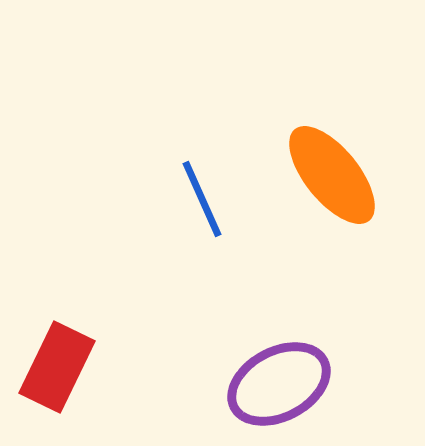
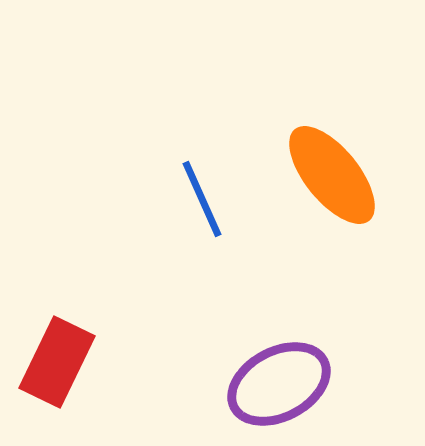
red rectangle: moved 5 px up
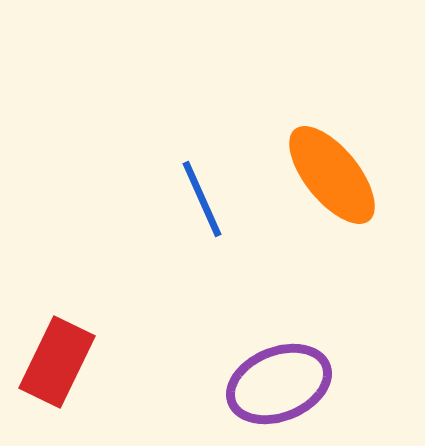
purple ellipse: rotated 6 degrees clockwise
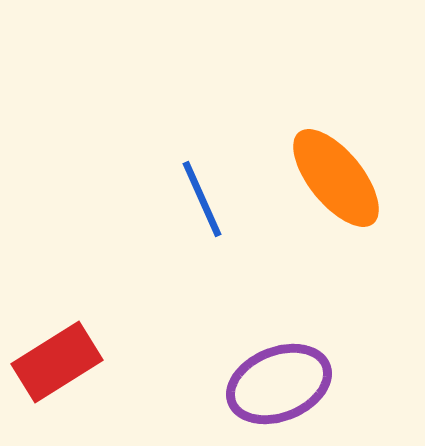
orange ellipse: moved 4 px right, 3 px down
red rectangle: rotated 32 degrees clockwise
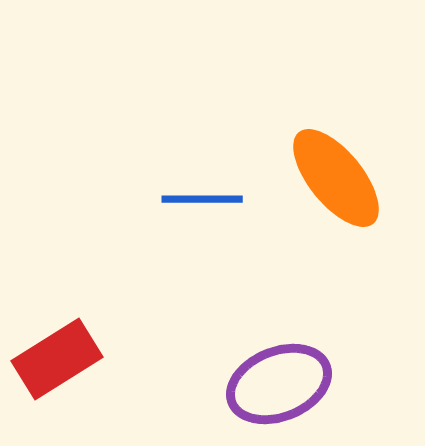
blue line: rotated 66 degrees counterclockwise
red rectangle: moved 3 px up
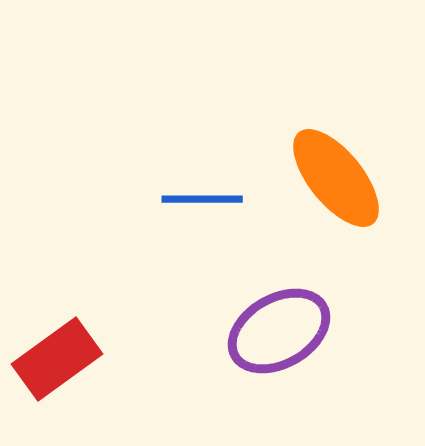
red rectangle: rotated 4 degrees counterclockwise
purple ellipse: moved 53 px up; rotated 8 degrees counterclockwise
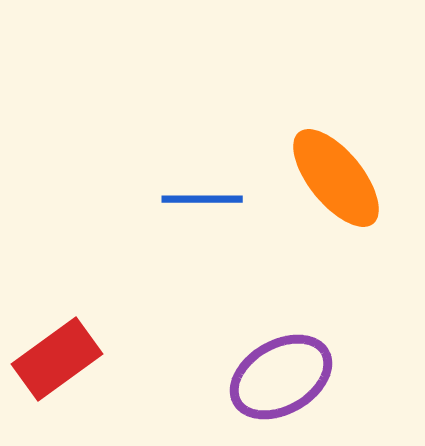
purple ellipse: moved 2 px right, 46 px down
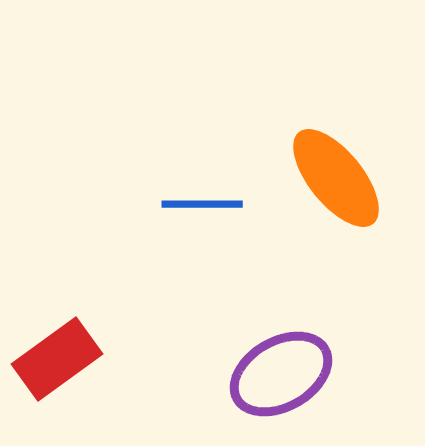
blue line: moved 5 px down
purple ellipse: moved 3 px up
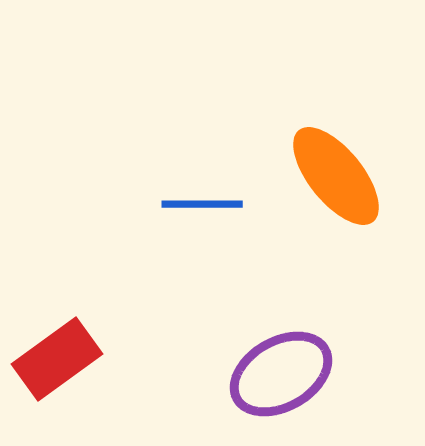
orange ellipse: moved 2 px up
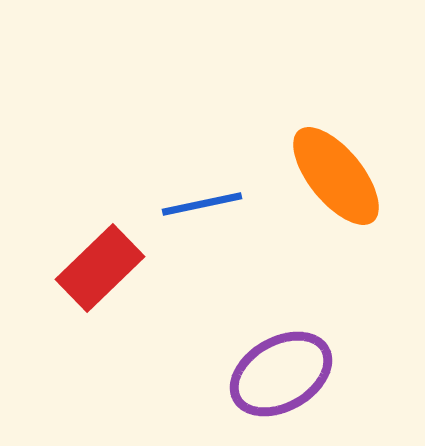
blue line: rotated 12 degrees counterclockwise
red rectangle: moved 43 px right, 91 px up; rotated 8 degrees counterclockwise
